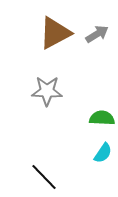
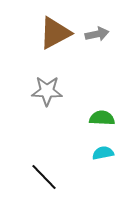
gray arrow: rotated 20 degrees clockwise
cyan semicircle: rotated 135 degrees counterclockwise
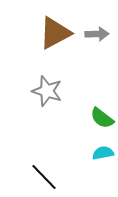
gray arrow: rotated 10 degrees clockwise
gray star: rotated 16 degrees clockwise
green semicircle: rotated 145 degrees counterclockwise
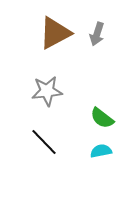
gray arrow: rotated 110 degrees clockwise
gray star: rotated 24 degrees counterclockwise
cyan semicircle: moved 2 px left, 2 px up
black line: moved 35 px up
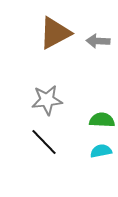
gray arrow: moved 1 px right, 7 px down; rotated 75 degrees clockwise
gray star: moved 9 px down
green semicircle: moved 2 px down; rotated 145 degrees clockwise
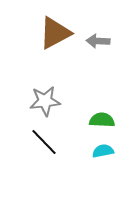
gray star: moved 2 px left, 1 px down
cyan semicircle: moved 2 px right
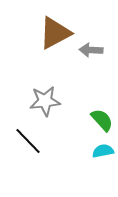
gray arrow: moved 7 px left, 9 px down
green semicircle: rotated 45 degrees clockwise
black line: moved 16 px left, 1 px up
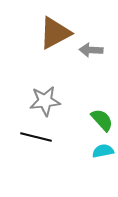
black line: moved 8 px right, 4 px up; rotated 32 degrees counterclockwise
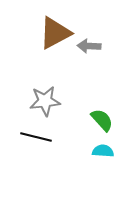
gray arrow: moved 2 px left, 4 px up
cyan semicircle: rotated 15 degrees clockwise
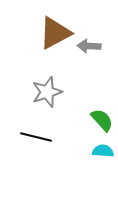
gray star: moved 2 px right, 9 px up; rotated 12 degrees counterclockwise
